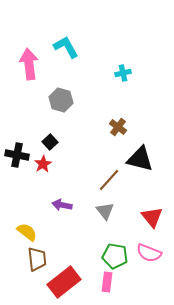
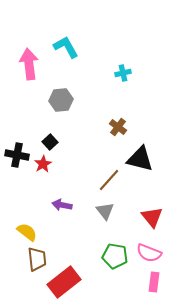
gray hexagon: rotated 20 degrees counterclockwise
pink rectangle: moved 47 px right
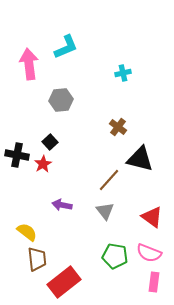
cyan L-shape: rotated 96 degrees clockwise
red triangle: rotated 15 degrees counterclockwise
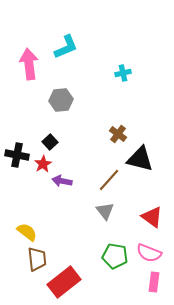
brown cross: moved 7 px down
purple arrow: moved 24 px up
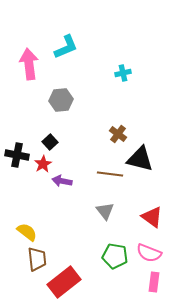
brown line: moved 1 px right, 6 px up; rotated 55 degrees clockwise
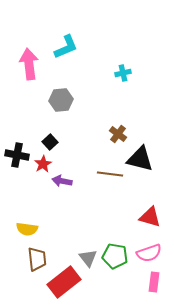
gray triangle: moved 17 px left, 47 px down
red triangle: moved 2 px left; rotated 20 degrees counterclockwise
yellow semicircle: moved 3 px up; rotated 150 degrees clockwise
pink semicircle: rotated 40 degrees counterclockwise
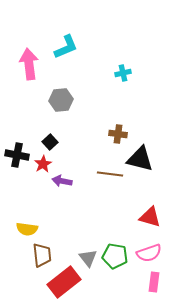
brown cross: rotated 30 degrees counterclockwise
brown trapezoid: moved 5 px right, 4 px up
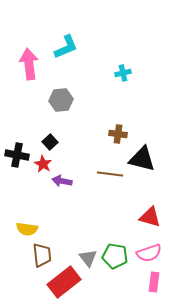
black triangle: moved 2 px right
red star: rotated 12 degrees counterclockwise
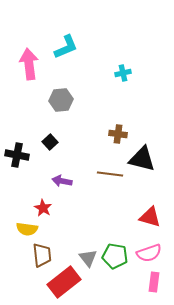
red star: moved 44 px down
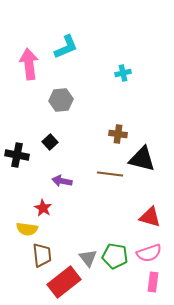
pink rectangle: moved 1 px left
